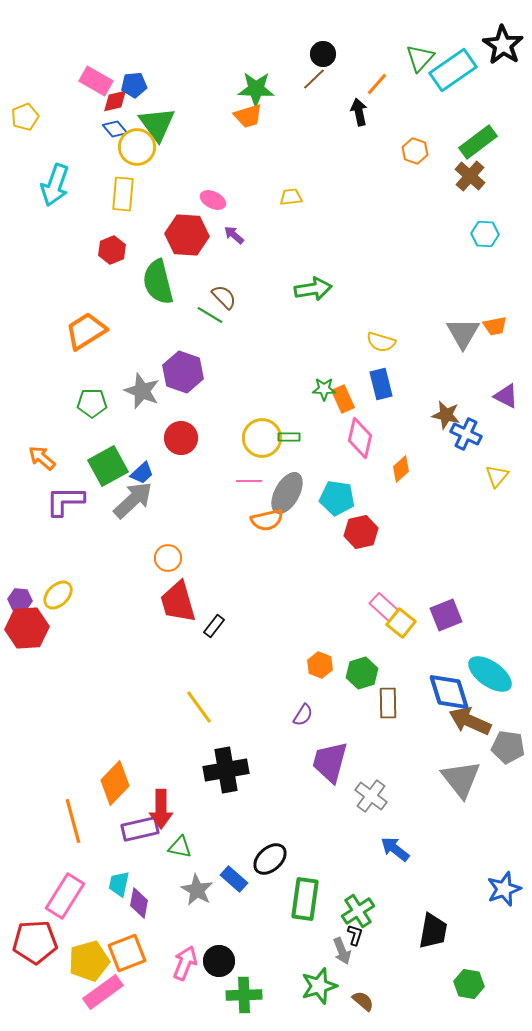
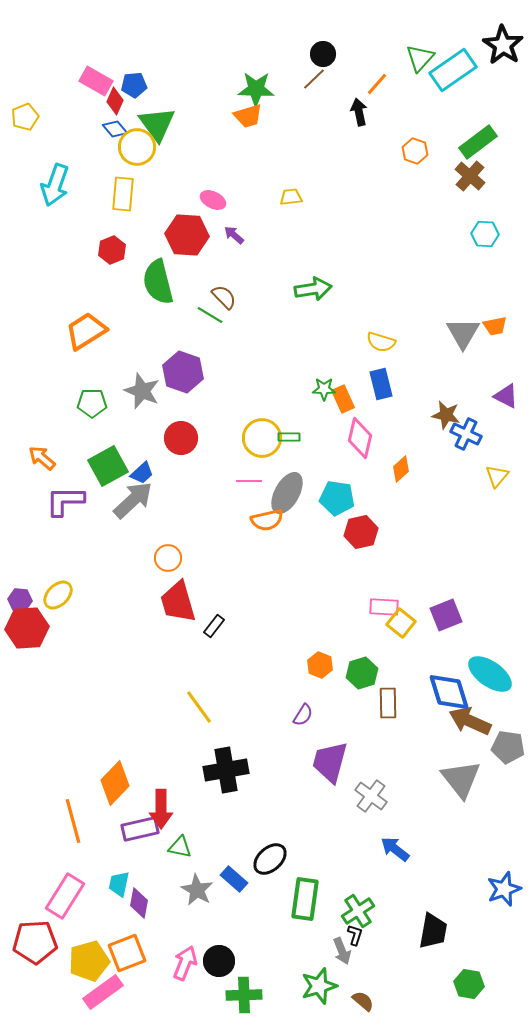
red diamond at (115, 101): rotated 52 degrees counterclockwise
pink rectangle at (384, 607): rotated 40 degrees counterclockwise
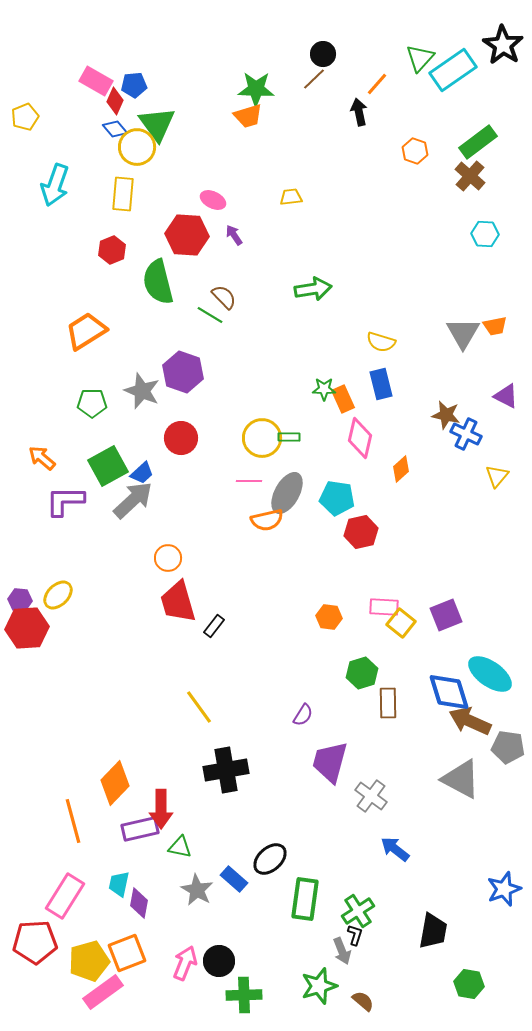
purple arrow at (234, 235): rotated 15 degrees clockwise
orange hexagon at (320, 665): moved 9 px right, 48 px up; rotated 15 degrees counterclockwise
gray triangle at (461, 779): rotated 24 degrees counterclockwise
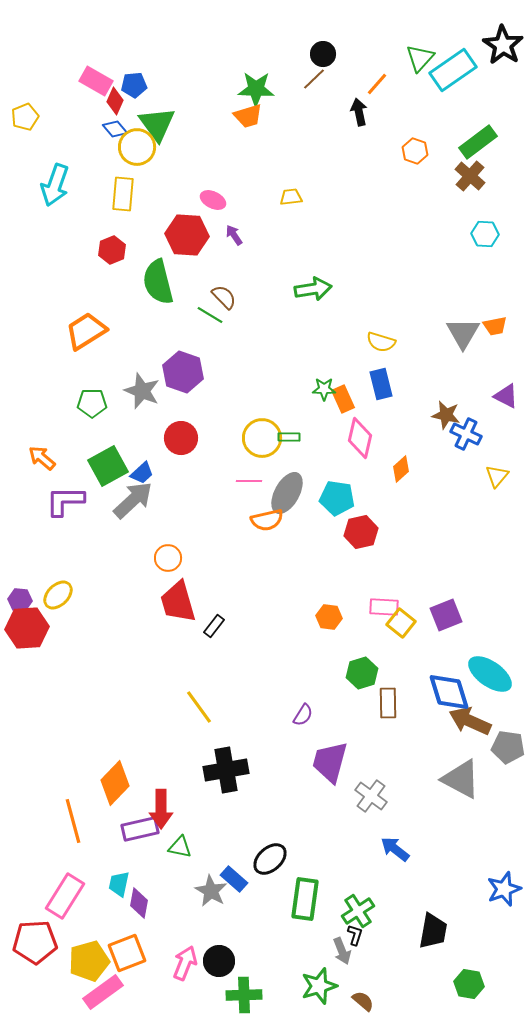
gray star at (197, 890): moved 14 px right, 1 px down
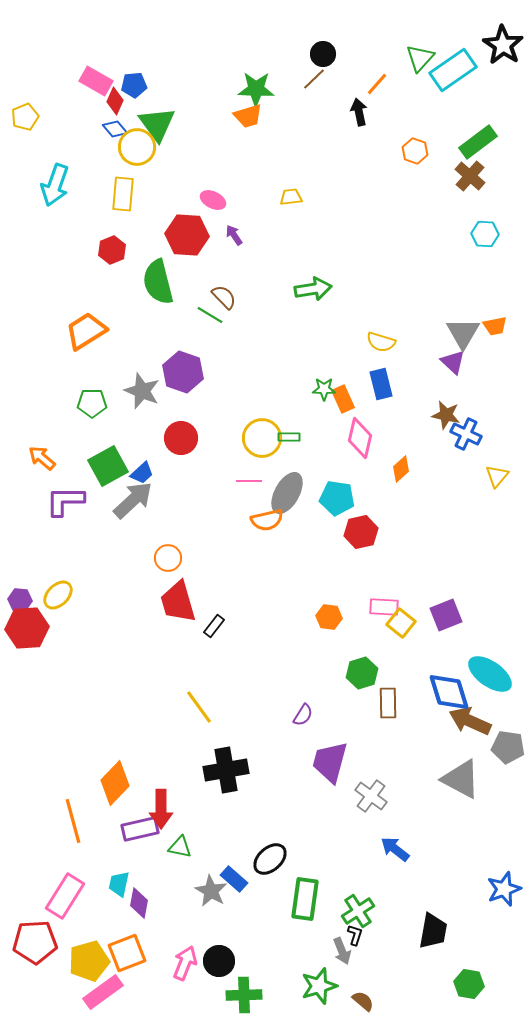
purple triangle at (506, 396): moved 53 px left, 34 px up; rotated 16 degrees clockwise
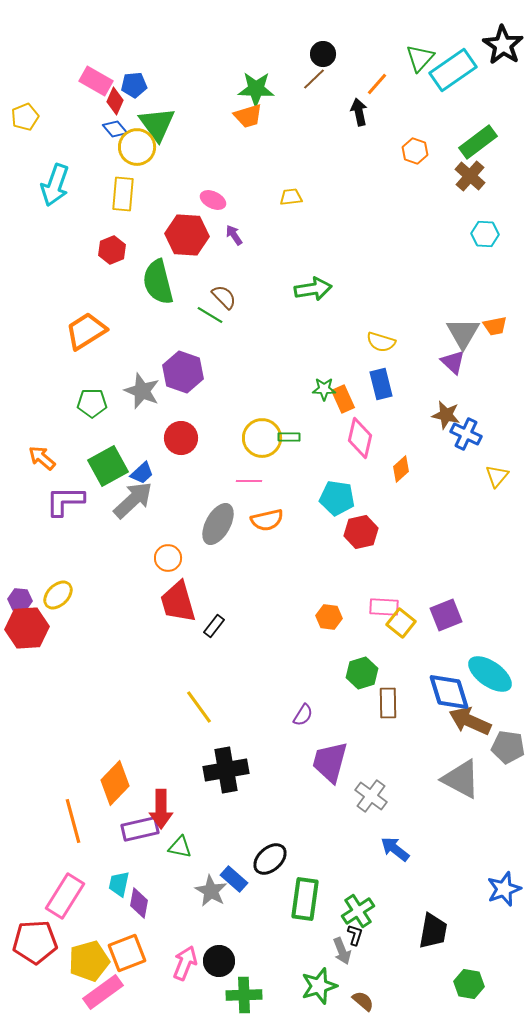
gray ellipse at (287, 493): moved 69 px left, 31 px down
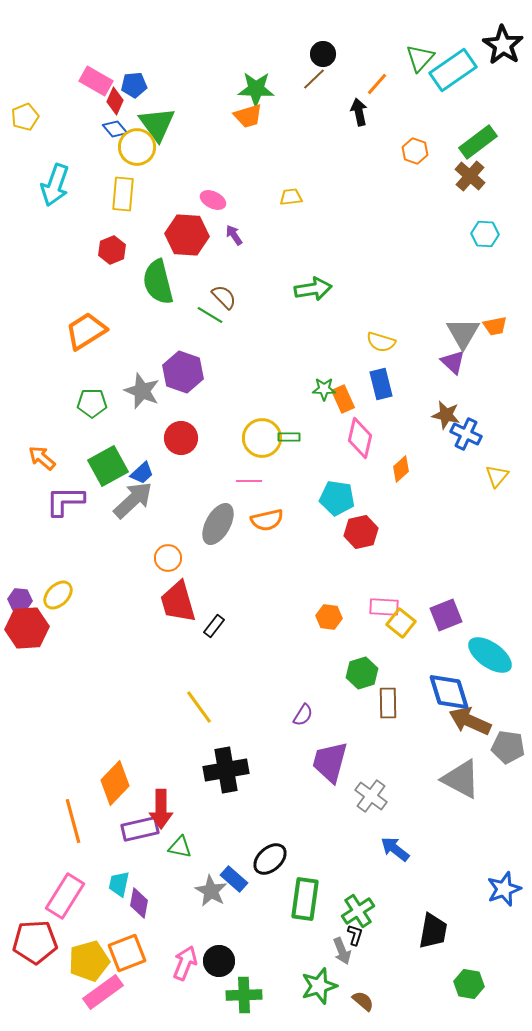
cyan ellipse at (490, 674): moved 19 px up
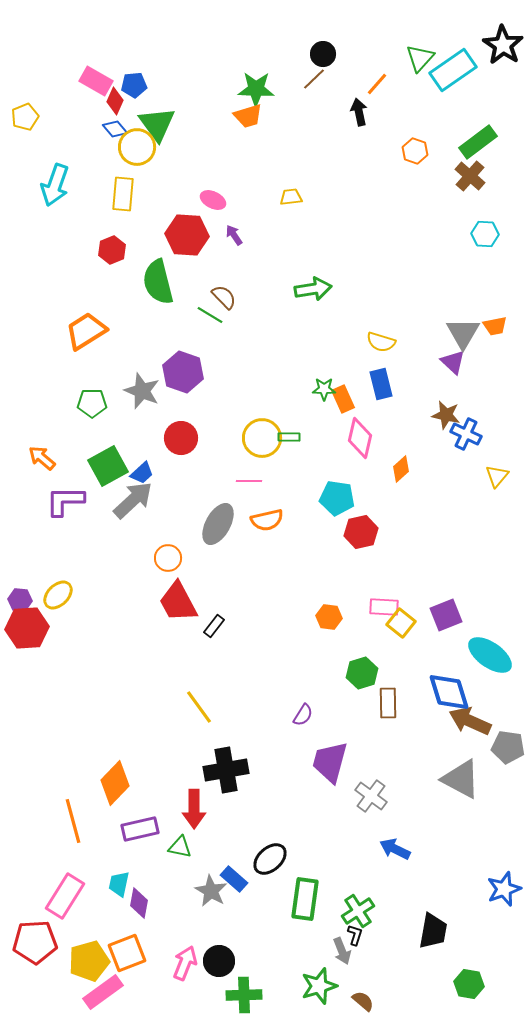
red trapezoid at (178, 602): rotated 12 degrees counterclockwise
red arrow at (161, 809): moved 33 px right
blue arrow at (395, 849): rotated 12 degrees counterclockwise
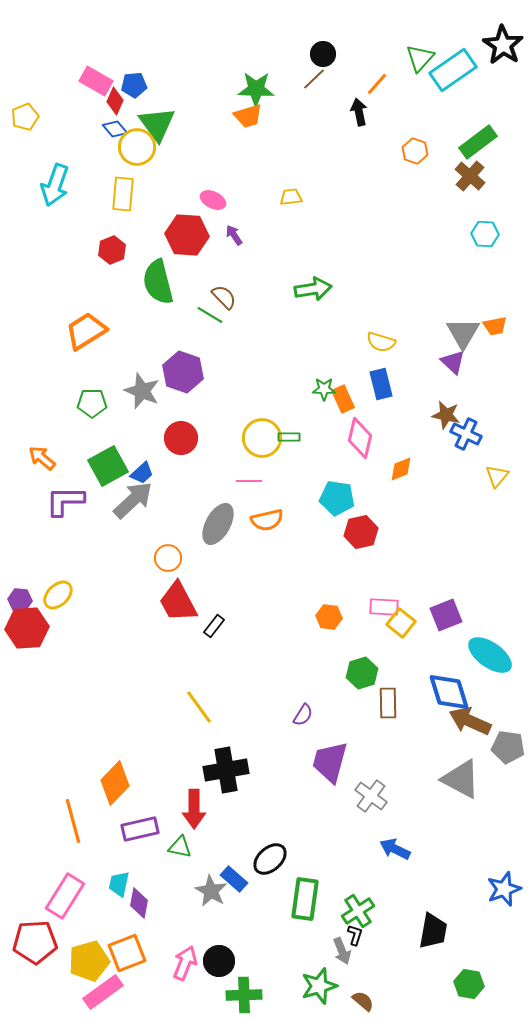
orange diamond at (401, 469): rotated 20 degrees clockwise
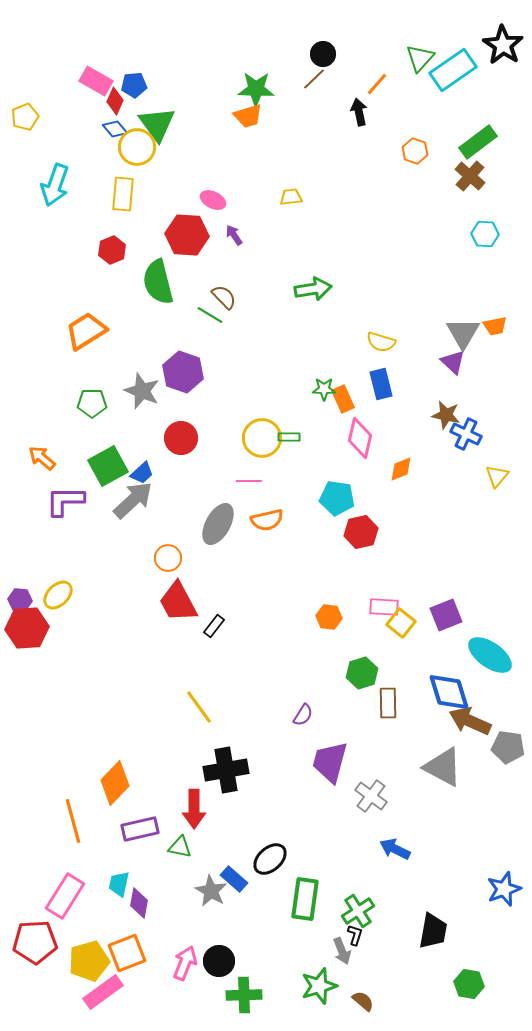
gray triangle at (461, 779): moved 18 px left, 12 px up
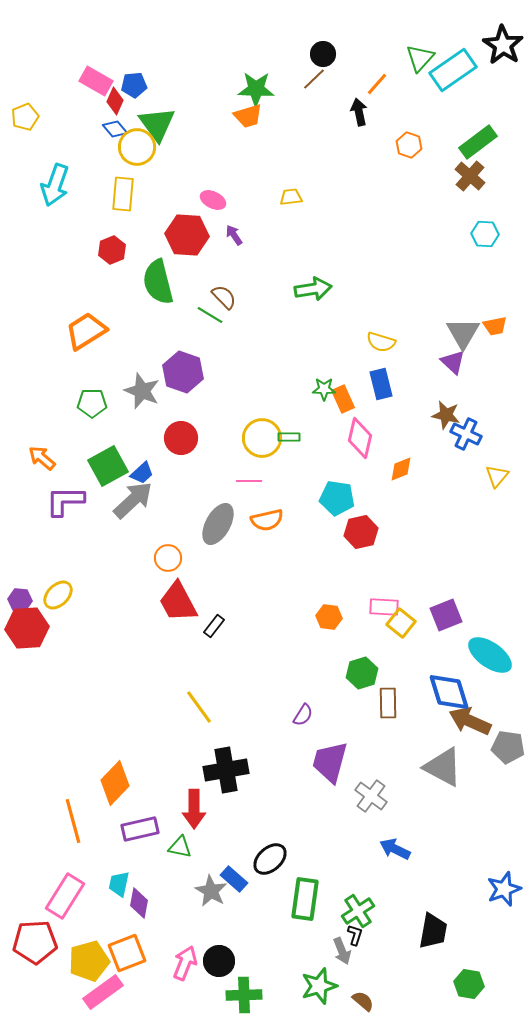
orange hexagon at (415, 151): moved 6 px left, 6 px up
